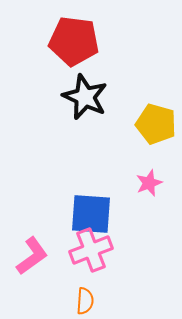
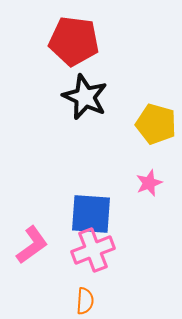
pink cross: moved 2 px right
pink L-shape: moved 11 px up
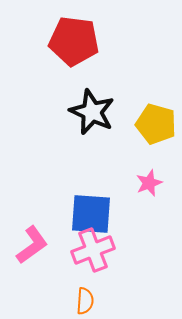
black star: moved 7 px right, 15 px down
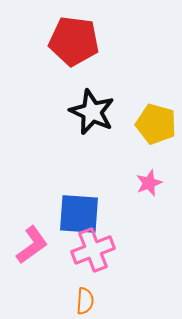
blue square: moved 12 px left
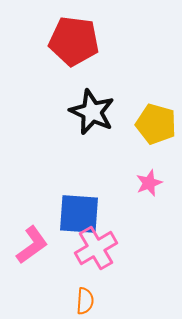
pink cross: moved 3 px right, 2 px up; rotated 9 degrees counterclockwise
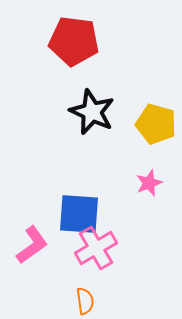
orange semicircle: rotated 12 degrees counterclockwise
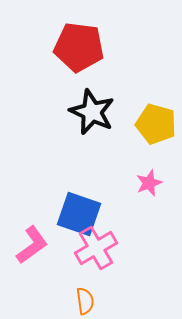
red pentagon: moved 5 px right, 6 px down
blue square: rotated 15 degrees clockwise
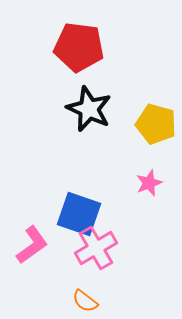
black star: moved 3 px left, 3 px up
orange semicircle: rotated 136 degrees clockwise
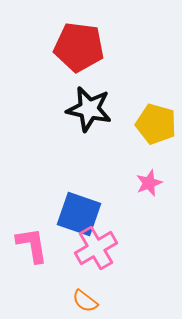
black star: rotated 12 degrees counterclockwise
pink L-shape: rotated 63 degrees counterclockwise
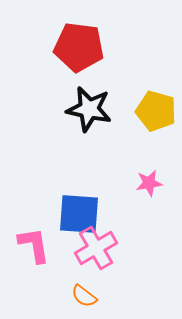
yellow pentagon: moved 13 px up
pink star: rotated 12 degrees clockwise
blue square: rotated 15 degrees counterclockwise
pink L-shape: moved 2 px right
orange semicircle: moved 1 px left, 5 px up
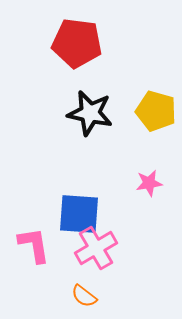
red pentagon: moved 2 px left, 4 px up
black star: moved 1 px right, 4 px down
